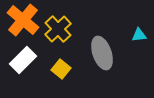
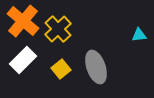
orange cross: moved 1 px down
gray ellipse: moved 6 px left, 14 px down
yellow square: rotated 12 degrees clockwise
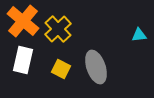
white rectangle: rotated 32 degrees counterclockwise
yellow square: rotated 24 degrees counterclockwise
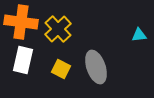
orange cross: moved 2 px left, 1 px down; rotated 32 degrees counterclockwise
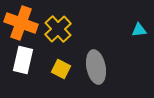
orange cross: moved 1 px down; rotated 12 degrees clockwise
cyan triangle: moved 5 px up
gray ellipse: rotated 8 degrees clockwise
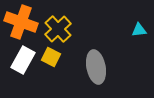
orange cross: moved 1 px up
white rectangle: rotated 16 degrees clockwise
yellow square: moved 10 px left, 12 px up
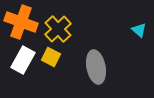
cyan triangle: rotated 49 degrees clockwise
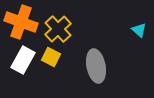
gray ellipse: moved 1 px up
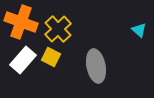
white rectangle: rotated 12 degrees clockwise
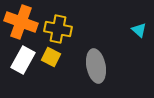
yellow cross: rotated 36 degrees counterclockwise
white rectangle: rotated 12 degrees counterclockwise
